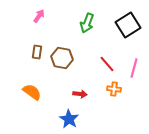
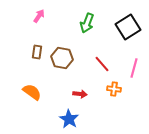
black square: moved 2 px down
red line: moved 5 px left
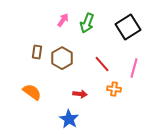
pink arrow: moved 24 px right, 4 px down
brown hexagon: rotated 20 degrees clockwise
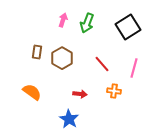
pink arrow: rotated 16 degrees counterclockwise
orange cross: moved 2 px down
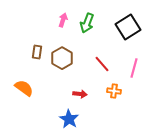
orange semicircle: moved 8 px left, 4 px up
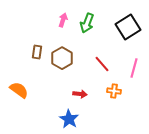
orange semicircle: moved 5 px left, 2 px down
